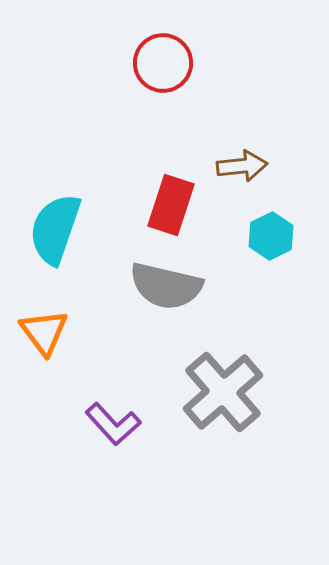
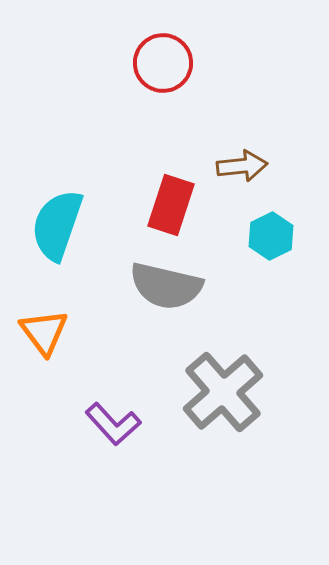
cyan semicircle: moved 2 px right, 4 px up
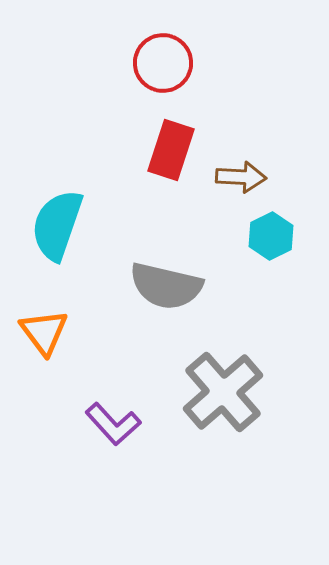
brown arrow: moved 1 px left, 11 px down; rotated 9 degrees clockwise
red rectangle: moved 55 px up
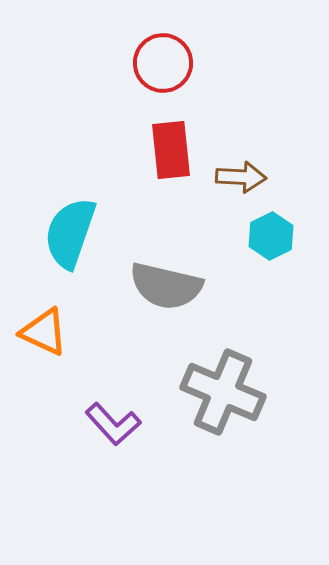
red rectangle: rotated 24 degrees counterclockwise
cyan semicircle: moved 13 px right, 8 px down
orange triangle: rotated 28 degrees counterclockwise
gray cross: rotated 26 degrees counterclockwise
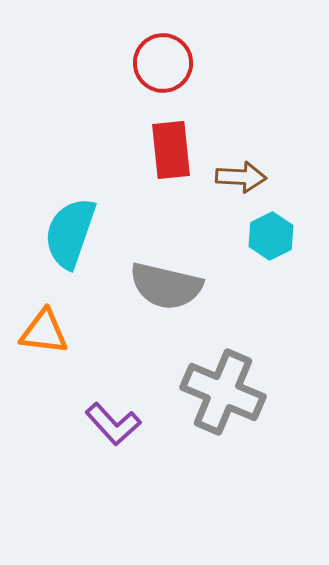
orange triangle: rotated 18 degrees counterclockwise
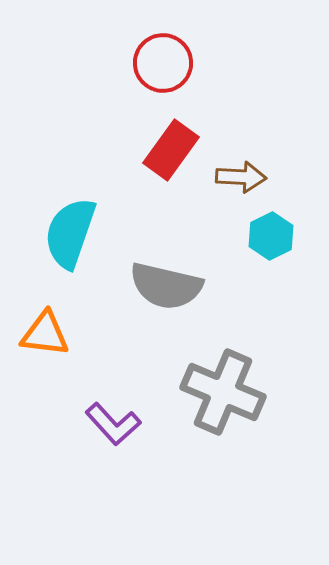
red rectangle: rotated 42 degrees clockwise
orange triangle: moved 1 px right, 2 px down
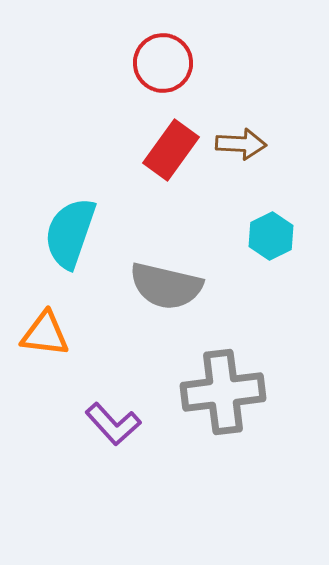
brown arrow: moved 33 px up
gray cross: rotated 30 degrees counterclockwise
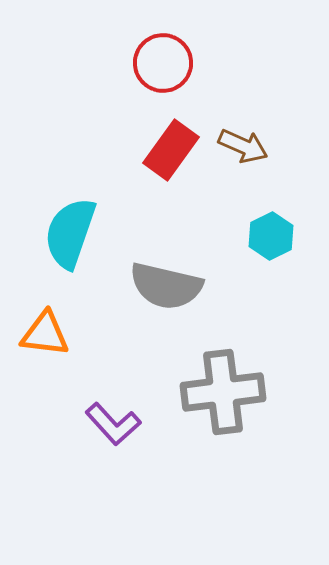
brown arrow: moved 2 px right, 2 px down; rotated 21 degrees clockwise
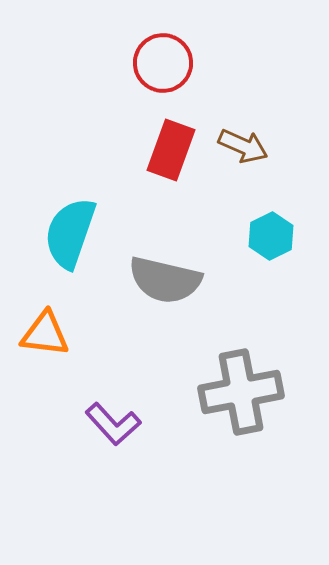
red rectangle: rotated 16 degrees counterclockwise
gray semicircle: moved 1 px left, 6 px up
gray cross: moved 18 px right; rotated 4 degrees counterclockwise
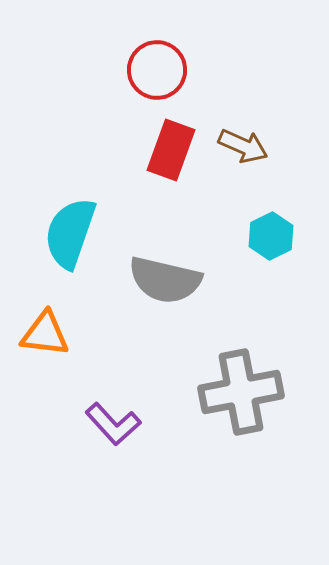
red circle: moved 6 px left, 7 px down
